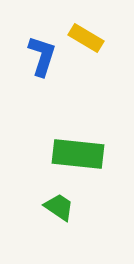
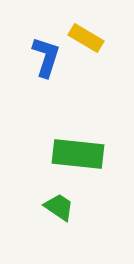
blue L-shape: moved 4 px right, 1 px down
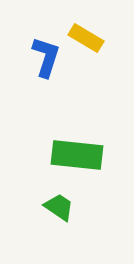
green rectangle: moved 1 px left, 1 px down
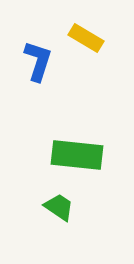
blue L-shape: moved 8 px left, 4 px down
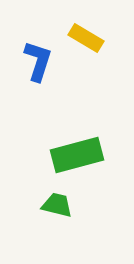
green rectangle: rotated 21 degrees counterclockwise
green trapezoid: moved 2 px left, 2 px up; rotated 20 degrees counterclockwise
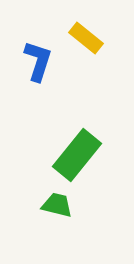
yellow rectangle: rotated 8 degrees clockwise
green rectangle: rotated 36 degrees counterclockwise
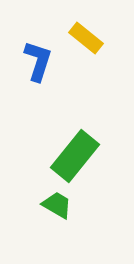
green rectangle: moved 2 px left, 1 px down
green trapezoid: rotated 16 degrees clockwise
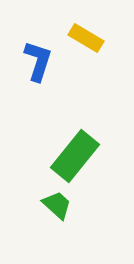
yellow rectangle: rotated 8 degrees counterclockwise
green trapezoid: rotated 12 degrees clockwise
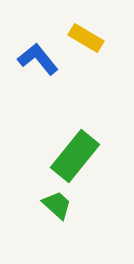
blue L-shape: moved 2 px up; rotated 57 degrees counterclockwise
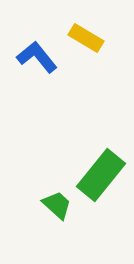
blue L-shape: moved 1 px left, 2 px up
green rectangle: moved 26 px right, 19 px down
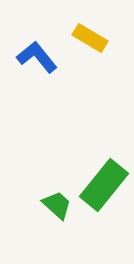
yellow rectangle: moved 4 px right
green rectangle: moved 3 px right, 10 px down
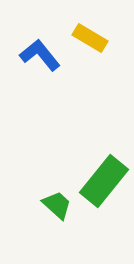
blue L-shape: moved 3 px right, 2 px up
green rectangle: moved 4 px up
